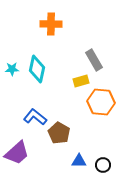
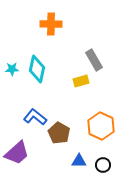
orange hexagon: moved 24 px down; rotated 20 degrees clockwise
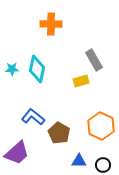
blue L-shape: moved 2 px left
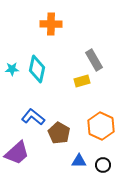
yellow rectangle: moved 1 px right
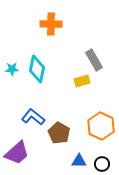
black circle: moved 1 px left, 1 px up
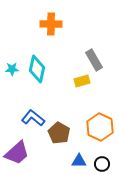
blue L-shape: moved 1 px down
orange hexagon: moved 1 px left, 1 px down
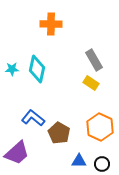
yellow rectangle: moved 9 px right, 2 px down; rotated 49 degrees clockwise
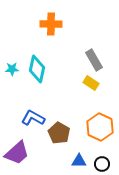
blue L-shape: rotated 10 degrees counterclockwise
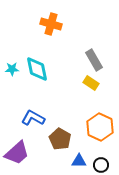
orange cross: rotated 15 degrees clockwise
cyan diamond: rotated 24 degrees counterclockwise
brown pentagon: moved 1 px right, 6 px down
black circle: moved 1 px left, 1 px down
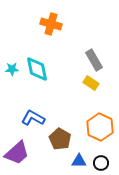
black circle: moved 2 px up
